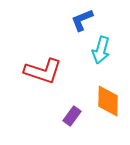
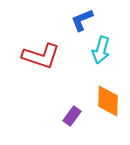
red L-shape: moved 2 px left, 15 px up
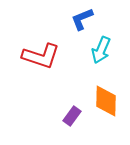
blue L-shape: moved 1 px up
cyan arrow: rotated 8 degrees clockwise
orange diamond: moved 2 px left
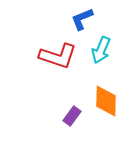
red L-shape: moved 17 px right
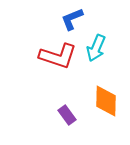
blue L-shape: moved 10 px left
cyan arrow: moved 5 px left, 2 px up
purple rectangle: moved 5 px left, 1 px up; rotated 72 degrees counterclockwise
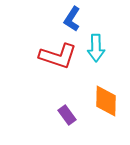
blue L-shape: rotated 35 degrees counterclockwise
cyan arrow: rotated 24 degrees counterclockwise
